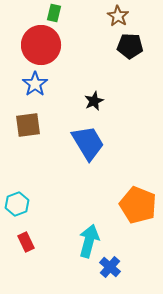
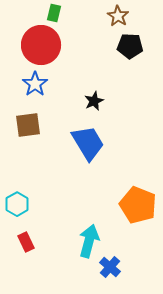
cyan hexagon: rotated 10 degrees counterclockwise
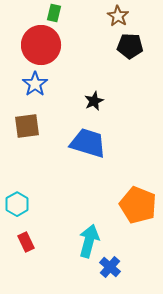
brown square: moved 1 px left, 1 px down
blue trapezoid: rotated 42 degrees counterclockwise
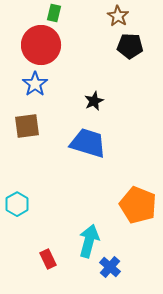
red rectangle: moved 22 px right, 17 px down
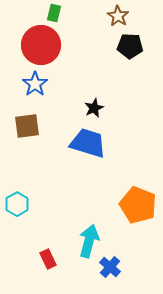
black star: moved 7 px down
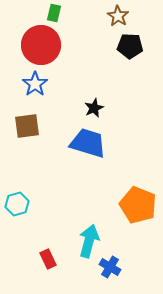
cyan hexagon: rotated 15 degrees clockwise
blue cross: rotated 10 degrees counterclockwise
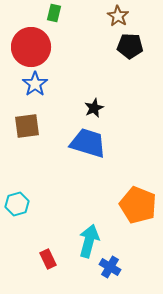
red circle: moved 10 px left, 2 px down
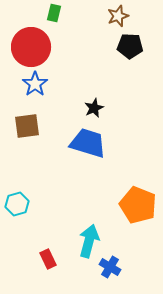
brown star: rotated 20 degrees clockwise
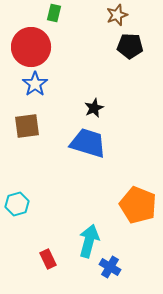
brown star: moved 1 px left, 1 px up
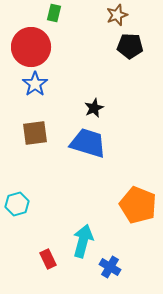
brown square: moved 8 px right, 7 px down
cyan arrow: moved 6 px left
